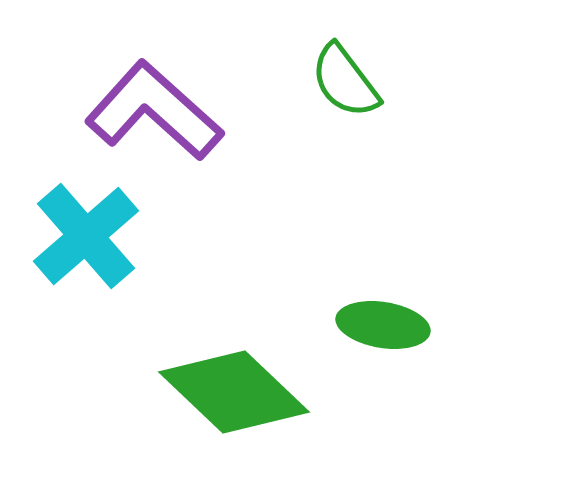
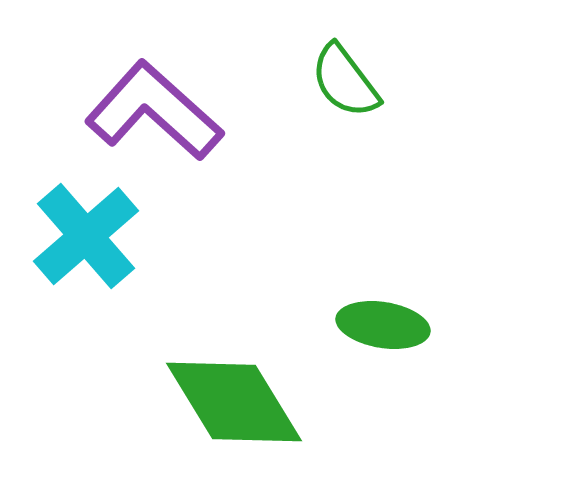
green diamond: moved 10 px down; rotated 15 degrees clockwise
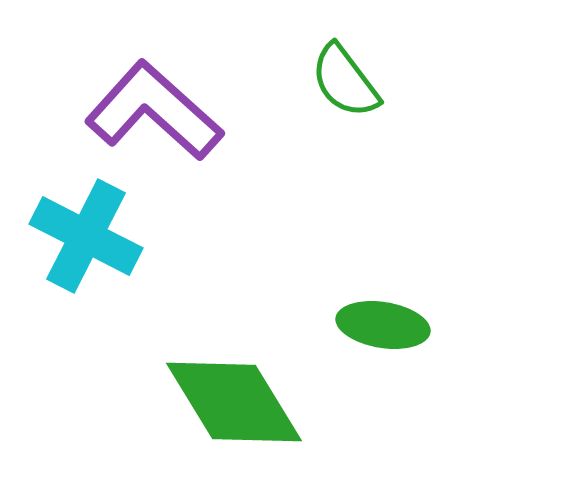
cyan cross: rotated 22 degrees counterclockwise
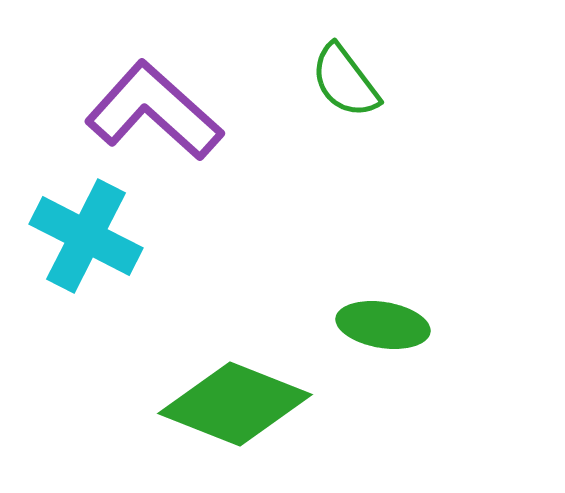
green diamond: moved 1 px right, 2 px down; rotated 37 degrees counterclockwise
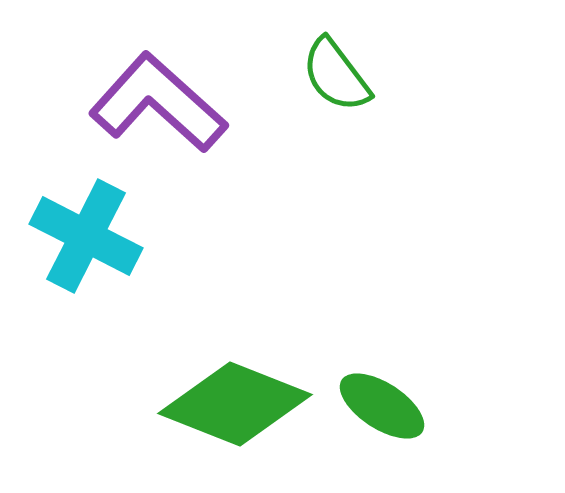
green semicircle: moved 9 px left, 6 px up
purple L-shape: moved 4 px right, 8 px up
green ellipse: moved 1 px left, 81 px down; rotated 24 degrees clockwise
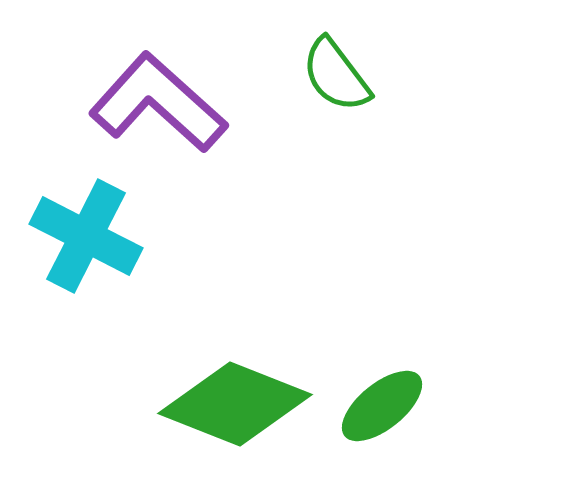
green ellipse: rotated 72 degrees counterclockwise
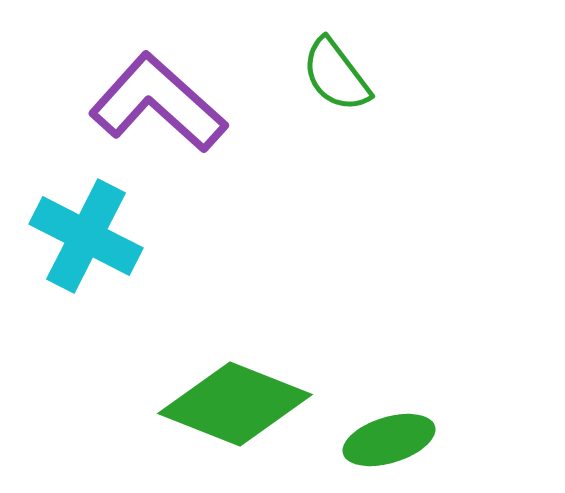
green ellipse: moved 7 px right, 34 px down; rotated 22 degrees clockwise
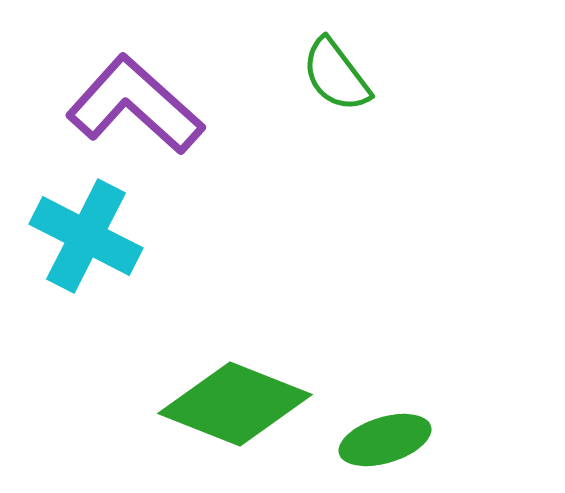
purple L-shape: moved 23 px left, 2 px down
green ellipse: moved 4 px left
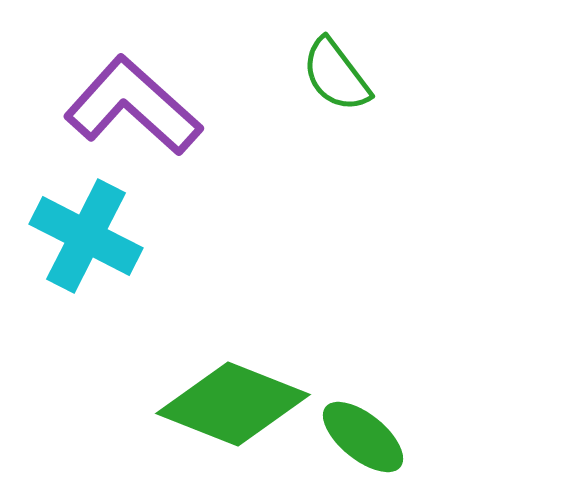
purple L-shape: moved 2 px left, 1 px down
green diamond: moved 2 px left
green ellipse: moved 22 px left, 3 px up; rotated 56 degrees clockwise
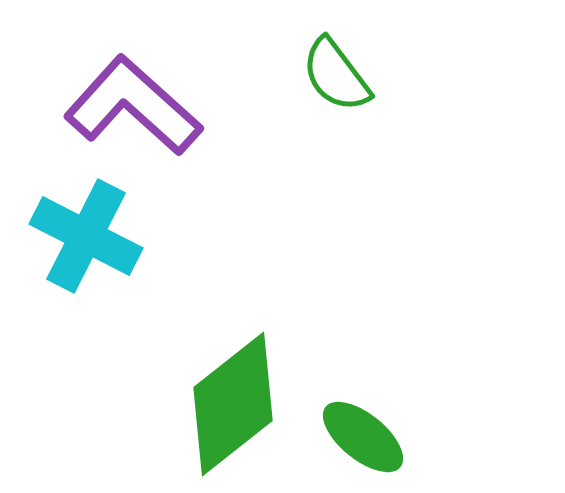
green diamond: rotated 60 degrees counterclockwise
